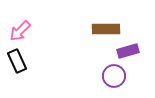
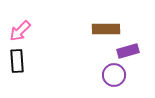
black rectangle: rotated 20 degrees clockwise
purple circle: moved 1 px up
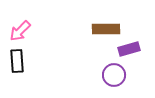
purple rectangle: moved 1 px right, 2 px up
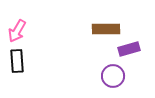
pink arrow: moved 3 px left; rotated 15 degrees counterclockwise
purple circle: moved 1 px left, 1 px down
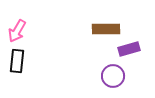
black rectangle: rotated 10 degrees clockwise
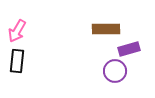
purple circle: moved 2 px right, 5 px up
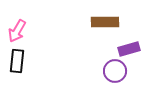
brown rectangle: moved 1 px left, 7 px up
